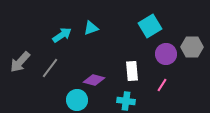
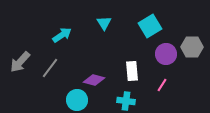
cyan triangle: moved 13 px right, 5 px up; rotated 42 degrees counterclockwise
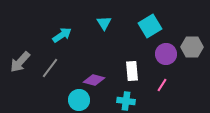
cyan circle: moved 2 px right
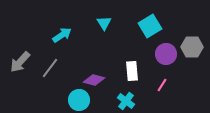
cyan cross: rotated 30 degrees clockwise
